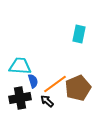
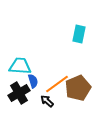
orange line: moved 2 px right
black cross: moved 1 px left, 5 px up; rotated 20 degrees counterclockwise
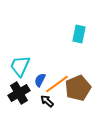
cyan trapezoid: rotated 70 degrees counterclockwise
blue semicircle: moved 7 px right, 1 px up; rotated 136 degrees counterclockwise
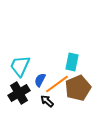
cyan rectangle: moved 7 px left, 28 px down
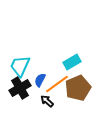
cyan rectangle: rotated 48 degrees clockwise
black cross: moved 1 px right, 5 px up
